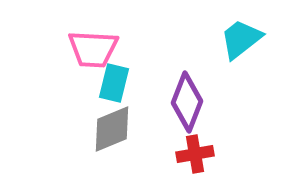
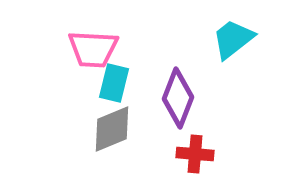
cyan trapezoid: moved 8 px left
purple diamond: moved 9 px left, 4 px up
red cross: rotated 15 degrees clockwise
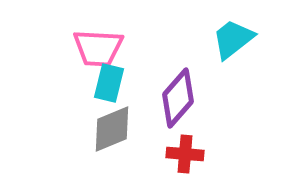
pink trapezoid: moved 5 px right, 1 px up
cyan rectangle: moved 5 px left
purple diamond: rotated 20 degrees clockwise
red cross: moved 10 px left
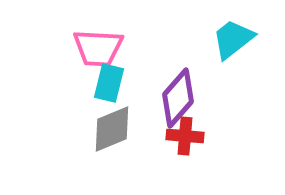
red cross: moved 18 px up
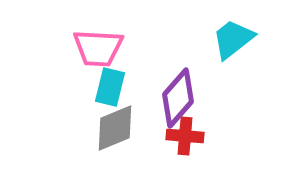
cyan rectangle: moved 1 px right, 4 px down
gray diamond: moved 3 px right, 1 px up
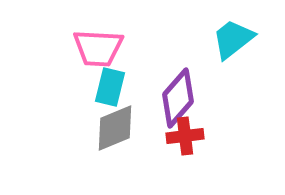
red cross: rotated 12 degrees counterclockwise
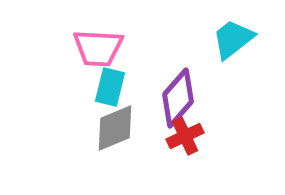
red cross: rotated 18 degrees counterclockwise
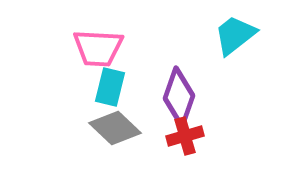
cyan trapezoid: moved 2 px right, 4 px up
purple diamond: moved 1 px right, 1 px up; rotated 22 degrees counterclockwise
gray diamond: rotated 66 degrees clockwise
red cross: rotated 9 degrees clockwise
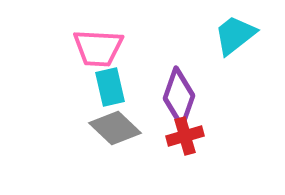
cyan rectangle: rotated 27 degrees counterclockwise
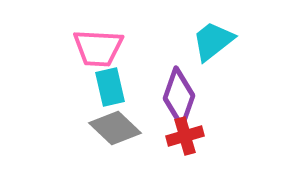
cyan trapezoid: moved 22 px left, 6 px down
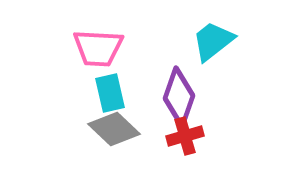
cyan rectangle: moved 6 px down
gray diamond: moved 1 px left, 1 px down
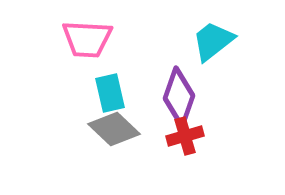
pink trapezoid: moved 11 px left, 9 px up
